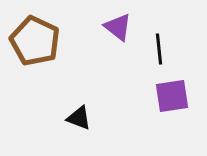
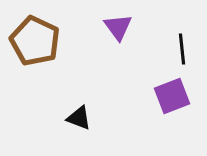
purple triangle: rotated 16 degrees clockwise
black line: moved 23 px right
purple square: rotated 12 degrees counterclockwise
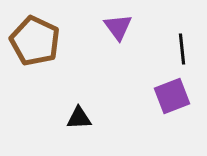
black triangle: rotated 24 degrees counterclockwise
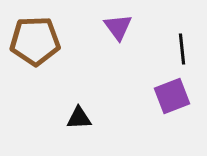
brown pentagon: rotated 27 degrees counterclockwise
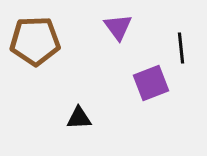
black line: moved 1 px left, 1 px up
purple square: moved 21 px left, 13 px up
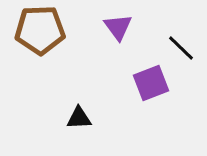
brown pentagon: moved 5 px right, 11 px up
black line: rotated 40 degrees counterclockwise
